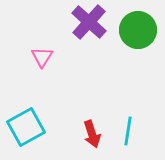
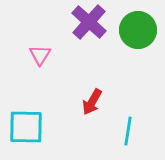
pink triangle: moved 2 px left, 2 px up
cyan square: rotated 30 degrees clockwise
red arrow: moved 32 px up; rotated 48 degrees clockwise
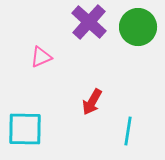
green circle: moved 3 px up
pink triangle: moved 1 px right, 2 px down; rotated 35 degrees clockwise
cyan square: moved 1 px left, 2 px down
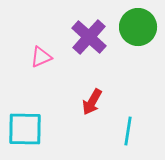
purple cross: moved 15 px down
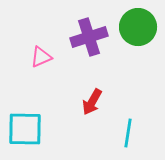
purple cross: rotated 30 degrees clockwise
cyan line: moved 2 px down
